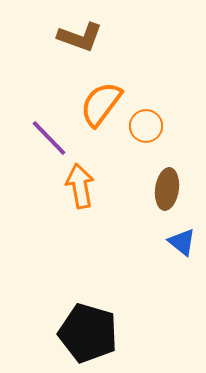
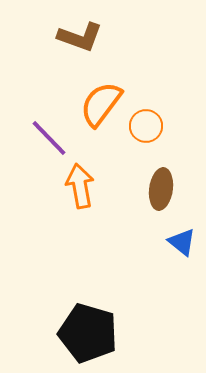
brown ellipse: moved 6 px left
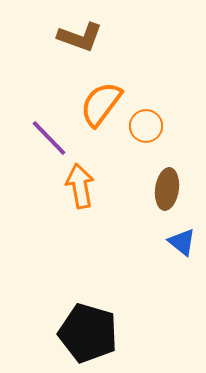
brown ellipse: moved 6 px right
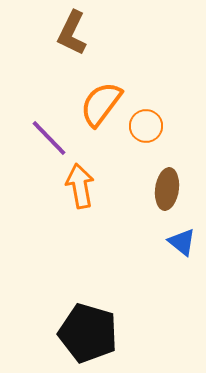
brown L-shape: moved 8 px left, 4 px up; rotated 96 degrees clockwise
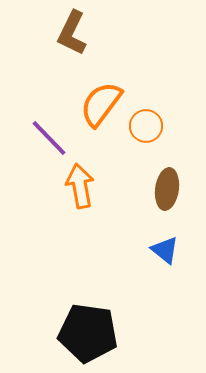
blue triangle: moved 17 px left, 8 px down
black pentagon: rotated 8 degrees counterclockwise
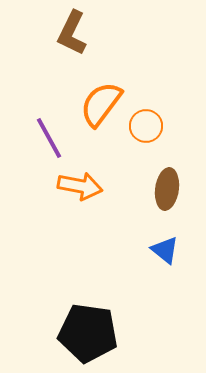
purple line: rotated 15 degrees clockwise
orange arrow: rotated 111 degrees clockwise
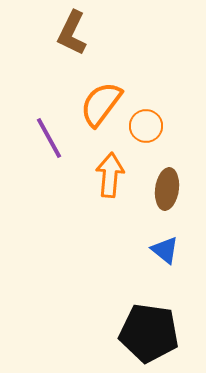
orange arrow: moved 30 px right, 11 px up; rotated 96 degrees counterclockwise
black pentagon: moved 61 px right
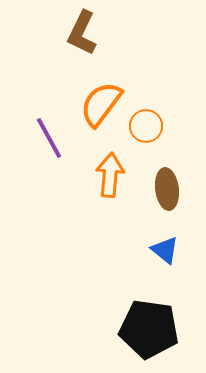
brown L-shape: moved 10 px right
brown ellipse: rotated 15 degrees counterclockwise
black pentagon: moved 4 px up
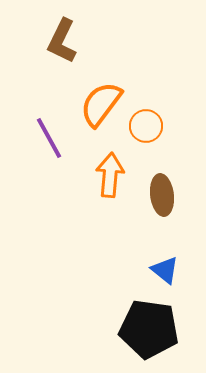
brown L-shape: moved 20 px left, 8 px down
brown ellipse: moved 5 px left, 6 px down
blue triangle: moved 20 px down
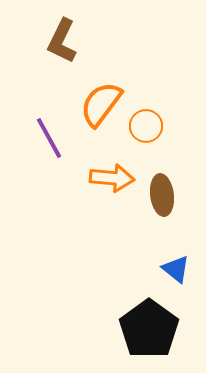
orange arrow: moved 2 px right, 3 px down; rotated 90 degrees clockwise
blue triangle: moved 11 px right, 1 px up
black pentagon: rotated 28 degrees clockwise
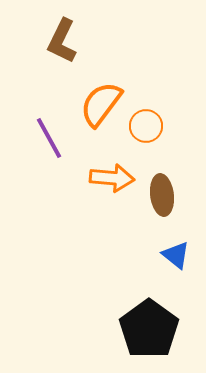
blue triangle: moved 14 px up
